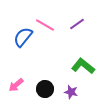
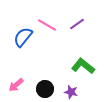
pink line: moved 2 px right
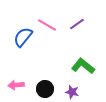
pink arrow: rotated 35 degrees clockwise
purple star: moved 1 px right
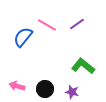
pink arrow: moved 1 px right, 1 px down; rotated 21 degrees clockwise
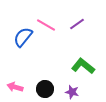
pink line: moved 1 px left
pink arrow: moved 2 px left, 1 px down
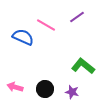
purple line: moved 7 px up
blue semicircle: rotated 75 degrees clockwise
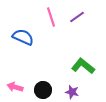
pink line: moved 5 px right, 8 px up; rotated 42 degrees clockwise
black circle: moved 2 px left, 1 px down
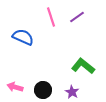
purple star: rotated 16 degrees clockwise
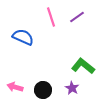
purple star: moved 4 px up
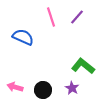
purple line: rotated 14 degrees counterclockwise
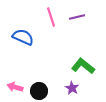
purple line: rotated 35 degrees clockwise
black circle: moved 4 px left, 1 px down
